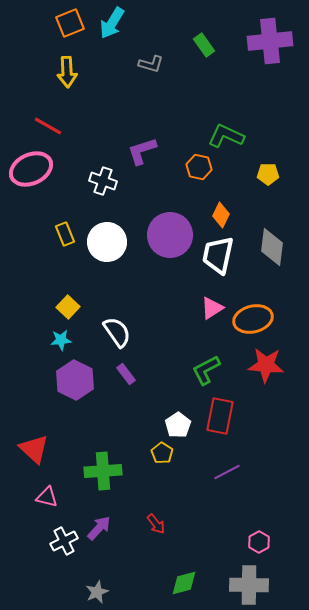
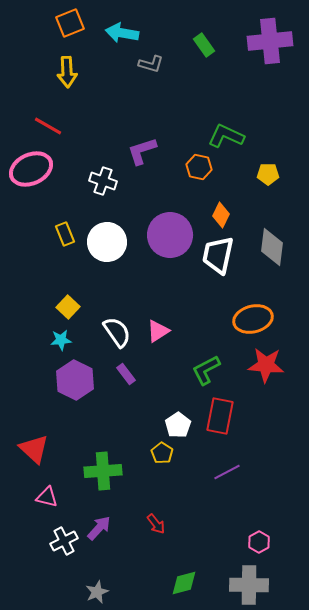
cyan arrow at (112, 23): moved 10 px right, 10 px down; rotated 68 degrees clockwise
pink triangle at (212, 308): moved 54 px left, 23 px down
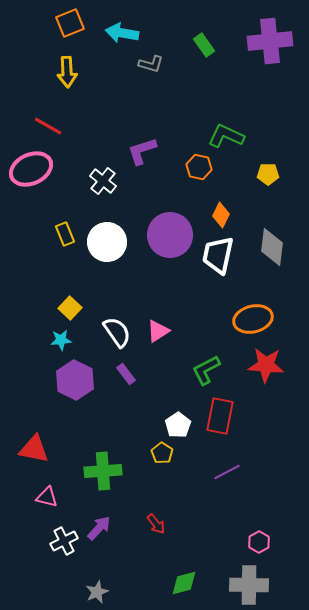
white cross at (103, 181): rotated 20 degrees clockwise
yellow square at (68, 307): moved 2 px right, 1 px down
red triangle at (34, 449): rotated 32 degrees counterclockwise
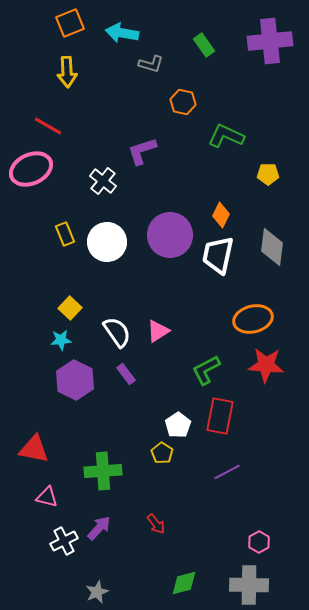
orange hexagon at (199, 167): moved 16 px left, 65 px up
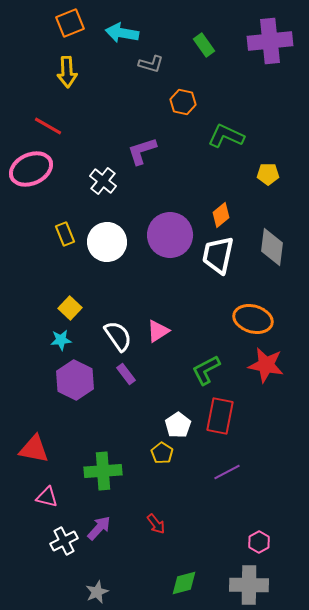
orange diamond at (221, 215): rotated 25 degrees clockwise
orange ellipse at (253, 319): rotated 30 degrees clockwise
white semicircle at (117, 332): moved 1 px right, 4 px down
red star at (266, 365): rotated 6 degrees clockwise
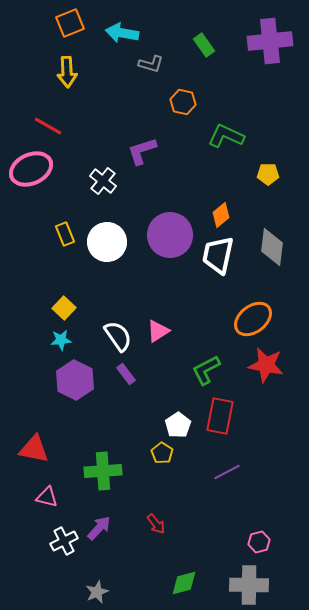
yellow square at (70, 308): moved 6 px left
orange ellipse at (253, 319): rotated 54 degrees counterclockwise
pink hexagon at (259, 542): rotated 15 degrees clockwise
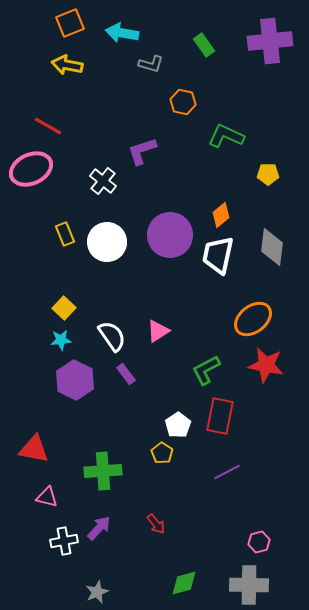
yellow arrow at (67, 72): moved 7 px up; rotated 104 degrees clockwise
white semicircle at (118, 336): moved 6 px left
white cross at (64, 541): rotated 16 degrees clockwise
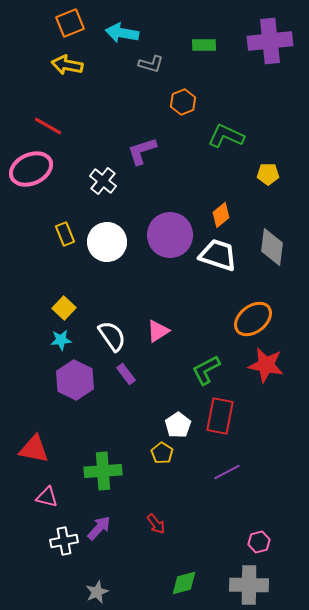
green rectangle at (204, 45): rotated 55 degrees counterclockwise
orange hexagon at (183, 102): rotated 25 degrees clockwise
white trapezoid at (218, 255): rotated 96 degrees clockwise
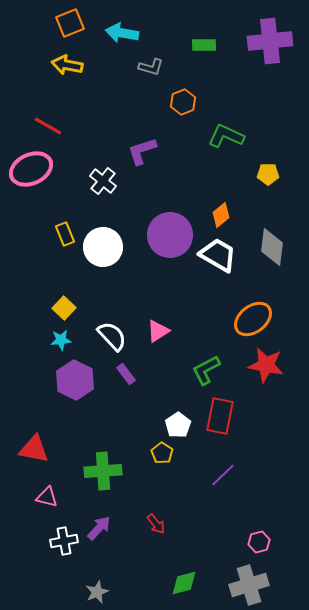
gray L-shape at (151, 64): moved 3 px down
white circle at (107, 242): moved 4 px left, 5 px down
white trapezoid at (218, 255): rotated 12 degrees clockwise
white semicircle at (112, 336): rotated 8 degrees counterclockwise
purple line at (227, 472): moved 4 px left, 3 px down; rotated 16 degrees counterclockwise
gray cross at (249, 585): rotated 18 degrees counterclockwise
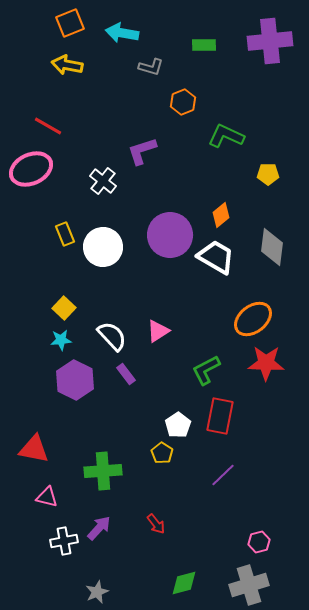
white trapezoid at (218, 255): moved 2 px left, 2 px down
red star at (266, 365): moved 2 px up; rotated 9 degrees counterclockwise
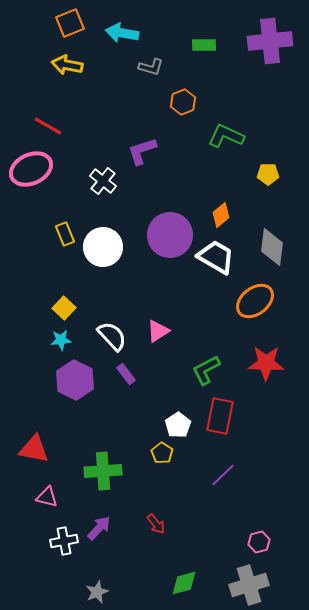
orange ellipse at (253, 319): moved 2 px right, 18 px up
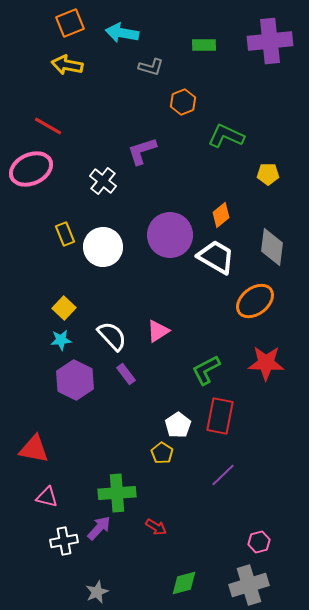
green cross at (103, 471): moved 14 px right, 22 px down
red arrow at (156, 524): moved 3 px down; rotated 20 degrees counterclockwise
